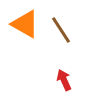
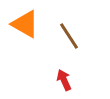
brown line: moved 8 px right, 6 px down
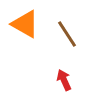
brown line: moved 2 px left, 2 px up
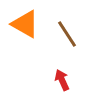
red arrow: moved 2 px left
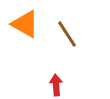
red arrow: moved 6 px left, 5 px down; rotated 20 degrees clockwise
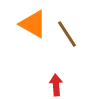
orange triangle: moved 8 px right
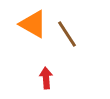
red arrow: moved 10 px left, 7 px up
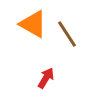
red arrow: rotated 35 degrees clockwise
